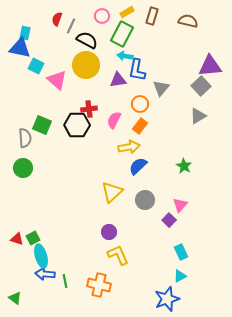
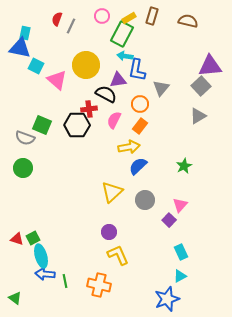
yellow rectangle at (127, 12): moved 2 px right, 6 px down
black semicircle at (87, 40): moved 19 px right, 54 px down
gray semicircle at (25, 138): rotated 114 degrees clockwise
green star at (184, 166): rotated 14 degrees clockwise
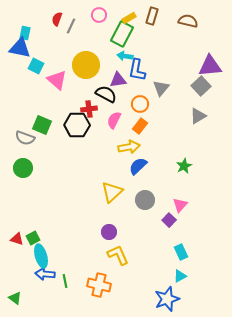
pink circle at (102, 16): moved 3 px left, 1 px up
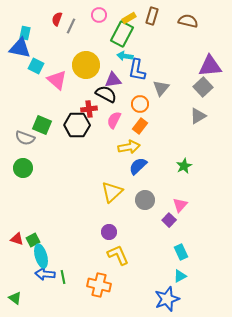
purple triangle at (118, 80): moved 5 px left
gray square at (201, 86): moved 2 px right, 1 px down
green square at (33, 238): moved 2 px down
green line at (65, 281): moved 2 px left, 4 px up
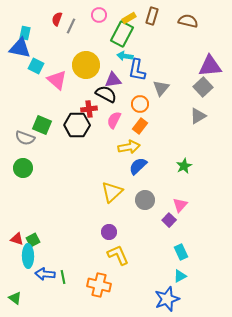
cyan ellipse at (41, 256): moved 13 px left; rotated 15 degrees clockwise
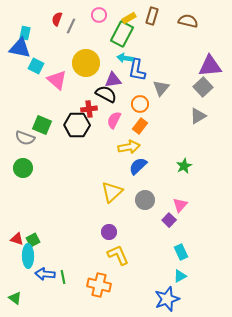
cyan arrow at (125, 56): moved 2 px down
yellow circle at (86, 65): moved 2 px up
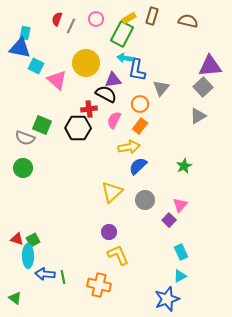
pink circle at (99, 15): moved 3 px left, 4 px down
black hexagon at (77, 125): moved 1 px right, 3 px down
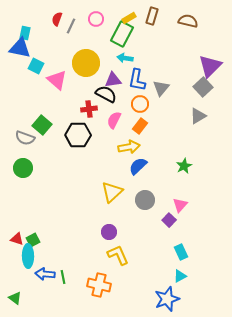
purple triangle at (210, 66): rotated 40 degrees counterclockwise
blue L-shape at (137, 70): moved 10 px down
green square at (42, 125): rotated 18 degrees clockwise
black hexagon at (78, 128): moved 7 px down
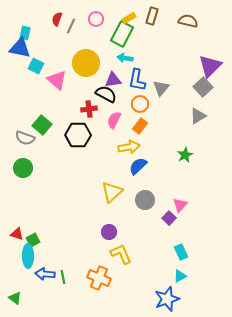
green star at (184, 166): moved 1 px right, 11 px up
purple square at (169, 220): moved 2 px up
red triangle at (17, 239): moved 5 px up
yellow L-shape at (118, 255): moved 3 px right, 1 px up
orange cross at (99, 285): moved 7 px up; rotated 10 degrees clockwise
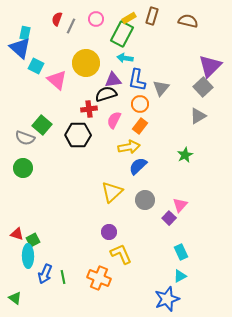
blue triangle at (20, 48): rotated 30 degrees clockwise
black semicircle at (106, 94): rotated 45 degrees counterclockwise
blue arrow at (45, 274): rotated 72 degrees counterclockwise
